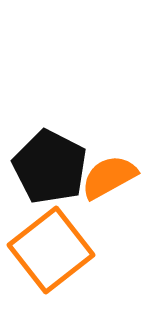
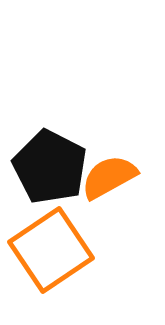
orange square: rotated 4 degrees clockwise
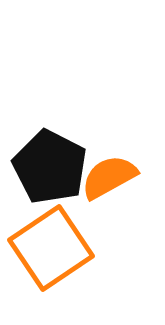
orange square: moved 2 px up
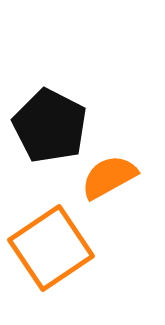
black pentagon: moved 41 px up
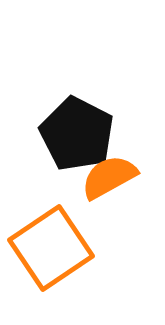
black pentagon: moved 27 px right, 8 px down
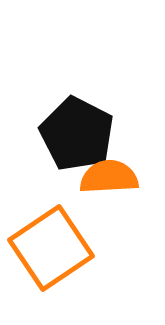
orange semicircle: rotated 26 degrees clockwise
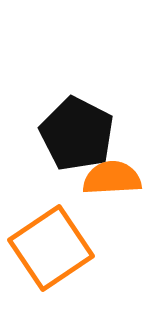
orange semicircle: moved 3 px right, 1 px down
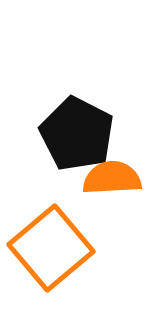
orange square: rotated 6 degrees counterclockwise
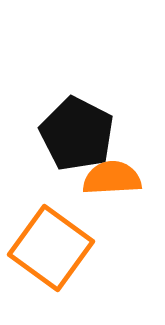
orange square: rotated 14 degrees counterclockwise
